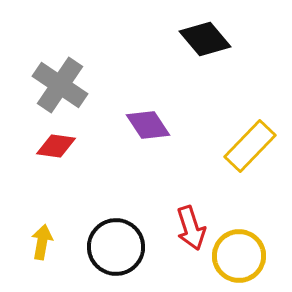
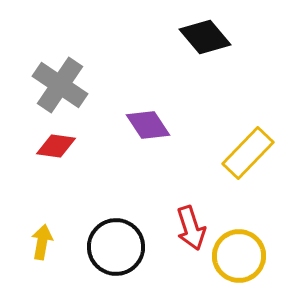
black diamond: moved 2 px up
yellow rectangle: moved 2 px left, 7 px down
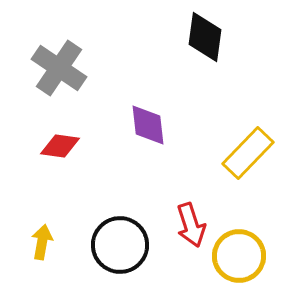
black diamond: rotated 48 degrees clockwise
gray cross: moved 1 px left, 17 px up
purple diamond: rotated 27 degrees clockwise
red diamond: moved 4 px right
red arrow: moved 3 px up
black circle: moved 4 px right, 2 px up
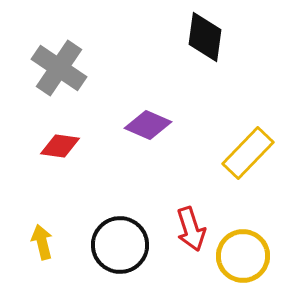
purple diamond: rotated 60 degrees counterclockwise
red arrow: moved 4 px down
yellow arrow: rotated 24 degrees counterclockwise
yellow circle: moved 4 px right
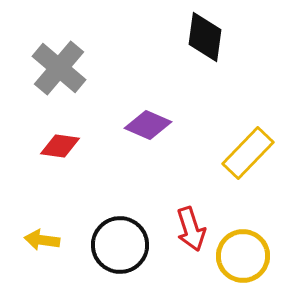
gray cross: rotated 6 degrees clockwise
yellow arrow: moved 2 px up; rotated 68 degrees counterclockwise
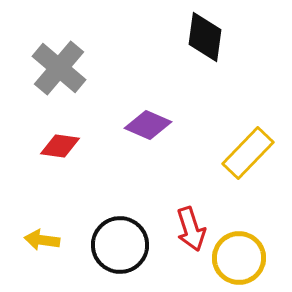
yellow circle: moved 4 px left, 2 px down
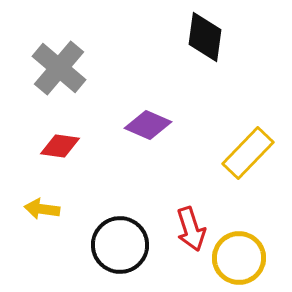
yellow arrow: moved 31 px up
